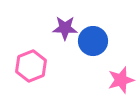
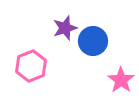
purple star: rotated 20 degrees counterclockwise
pink star: rotated 20 degrees counterclockwise
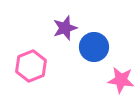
blue circle: moved 1 px right, 6 px down
pink star: rotated 28 degrees counterclockwise
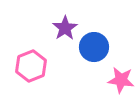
purple star: rotated 15 degrees counterclockwise
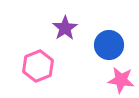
blue circle: moved 15 px right, 2 px up
pink hexagon: moved 7 px right
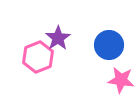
purple star: moved 7 px left, 10 px down
pink hexagon: moved 9 px up
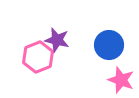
purple star: moved 1 px left, 2 px down; rotated 25 degrees counterclockwise
pink star: rotated 12 degrees clockwise
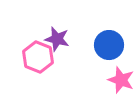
purple star: moved 1 px up
pink hexagon: rotated 16 degrees counterclockwise
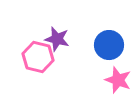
pink hexagon: rotated 8 degrees counterclockwise
pink star: moved 3 px left
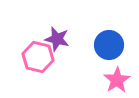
pink star: moved 1 px left; rotated 20 degrees clockwise
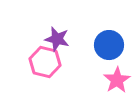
pink hexagon: moved 7 px right, 5 px down
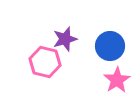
purple star: moved 8 px right; rotated 30 degrees counterclockwise
blue circle: moved 1 px right, 1 px down
